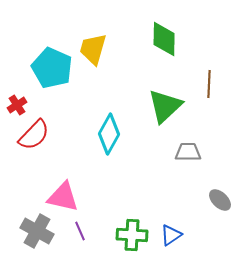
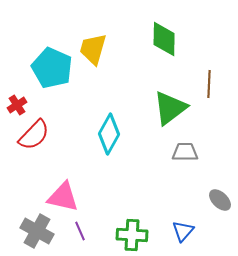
green triangle: moved 5 px right, 2 px down; rotated 6 degrees clockwise
gray trapezoid: moved 3 px left
blue triangle: moved 12 px right, 4 px up; rotated 15 degrees counterclockwise
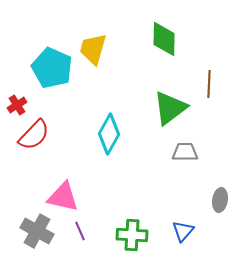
gray ellipse: rotated 55 degrees clockwise
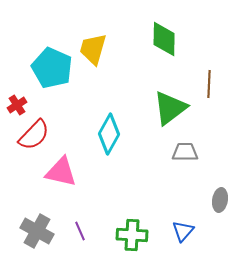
pink triangle: moved 2 px left, 25 px up
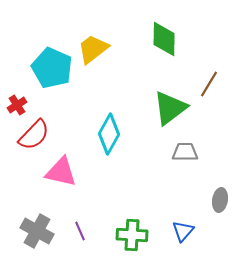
yellow trapezoid: rotated 36 degrees clockwise
brown line: rotated 28 degrees clockwise
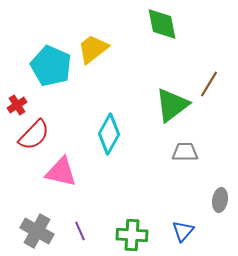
green diamond: moved 2 px left, 15 px up; rotated 12 degrees counterclockwise
cyan pentagon: moved 1 px left, 2 px up
green triangle: moved 2 px right, 3 px up
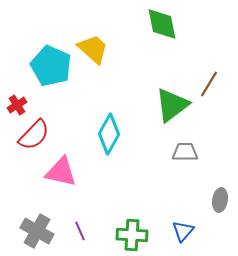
yellow trapezoid: rotated 80 degrees clockwise
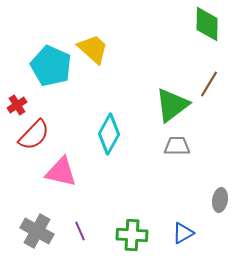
green diamond: moved 45 px right; rotated 12 degrees clockwise
gray trapezoid: moved 8 px left, 6 px up
blue triangle: moved 2 px down; rotated 20 degrees clockwise
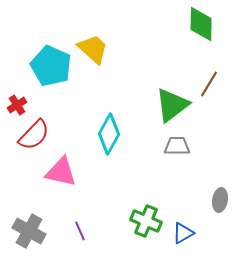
green diamond: moved 6 px left
gray cross: moved 8 px left
green cross: moved 14 px right, 14 px up; rotated 20 degrees clockwise
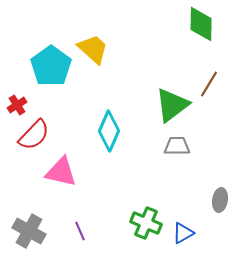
cyan pentagon: rotated 12 degrees clockwise
cyan diamond: moved 3 px up; rotated 6 degrees counterclockwise
green cross: moved 2 px down
